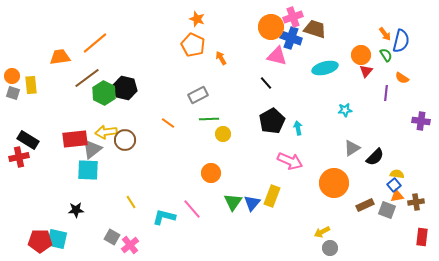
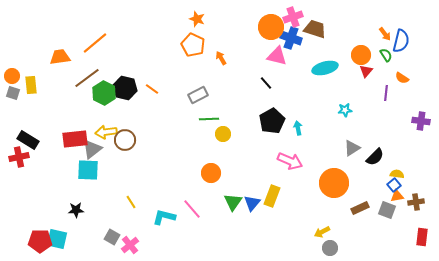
orange line at (168, 123): moved 16 px left, 34 px up
brown rectangle at (365, 205): moved 5 px left, 3 px down
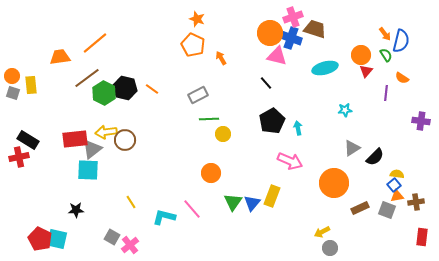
orange circle at (271, 27): moved 1 px left, 6 px down
red pentagon at (40, 241): moved 2 px up; rotated 25 degrees clockwise
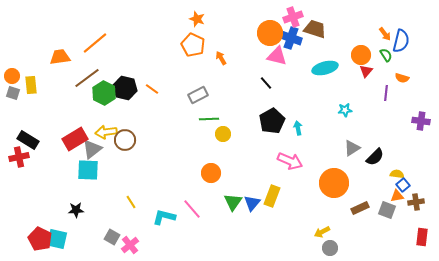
orange semicircle at (402, 78): rotated 16 degrees counterclockwise
red rectangle at (75, 139): rotated 25 degrees counterclockwise
blue square at (394, 185): moved 9 px right
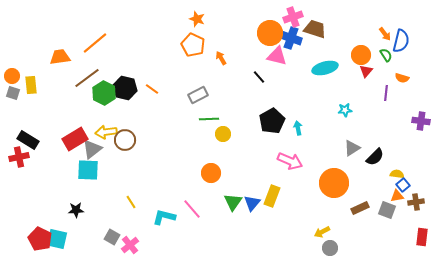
black line at (266, 83): moved 7 px left, 6 px up
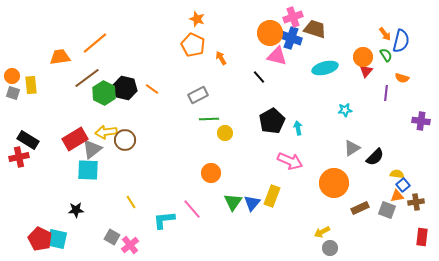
orange circle at (361, 55): moved 2 px right, 2 px down
yellow circle at (223, 134): moved 2 px right, 1 px up
cyan L-shape at (164, 217): moved 3 px down; rotated 20 degrees counterclockwise
